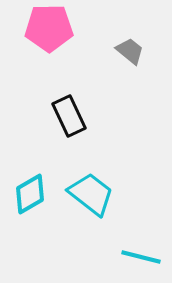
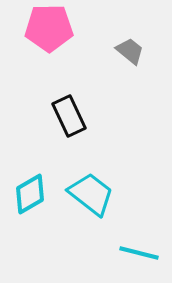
cyan line: moved 2 px left, 4 px up
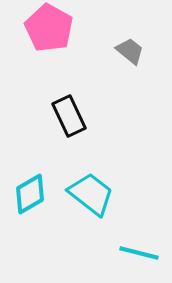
pink pentagon: rotated 30 degrees clockwise
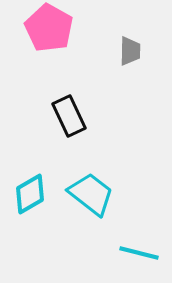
gray trapezoid: rotated 52 degrees clockwise
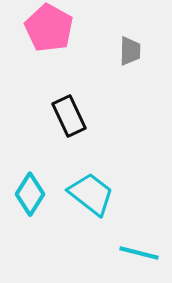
cyan diamond: rotated 27 degrees counterclockwise
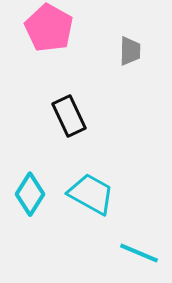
cyan trapezoid: rotated 9 degrees counterclockwise
cyan line: rotated 9 degrees clockwise
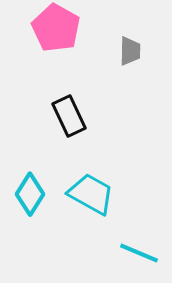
pink pentagon: moved 7 px right
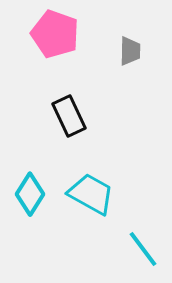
pink pentagon: moved 1 px left, 6 px down; rotated 9 degrees counterclockwise
cyan line: moved 4 px right, 4 px up; rotated 30 degrees clockwise
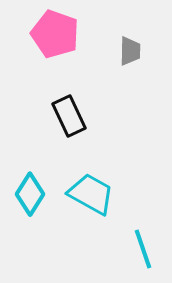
cyan line: rotated 18 degrees clockwise
